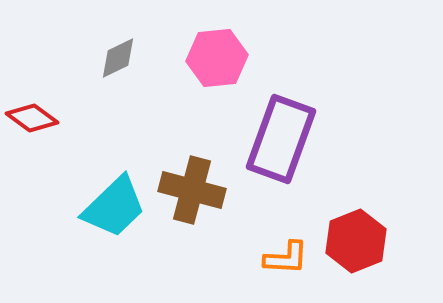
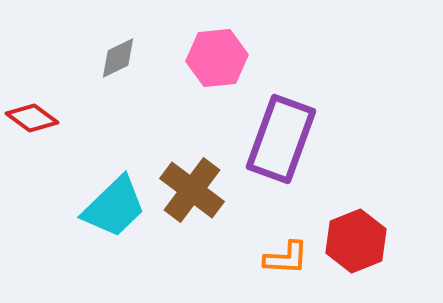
brown cross: rotated 22 degrees clockwise
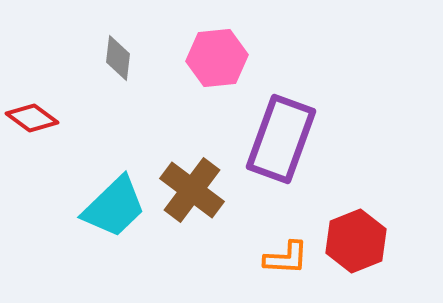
gray diamond: rotated 57 degrees counterclockwise
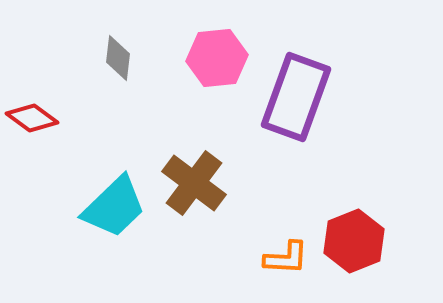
purple rectangle: moved 15 px right, 42 px up
brown cross: moved 2 px right, 7 px up
red hexagon: moved 2 px left
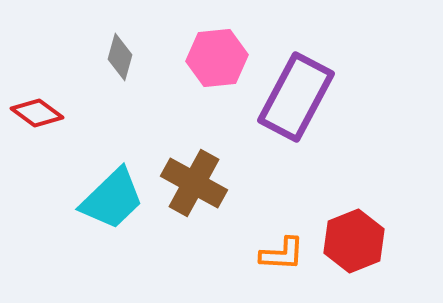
gray diamond: moved 2 px right, 1 px up; rotated 9 degrees clockwise
purple rectangle: rotated 8 degrees clockwise
red diamond: moved 5 px right, 5 px up
brown cross: rotated 8 degrees counterclockwise
cyan trapezoid: moved 2 px left, 8 px up
orange L-shape: moved 4 px left, 4 px up
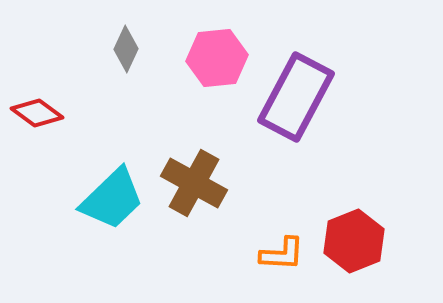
gray diamond: moved 6 px right, 8 px up; rotated 9 degrees clockwise
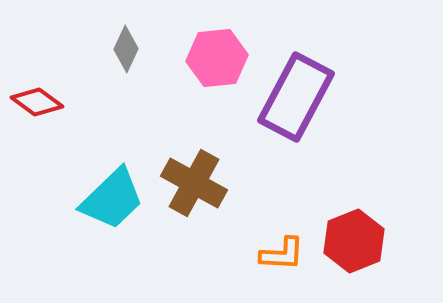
red diamond: moved 11 px up
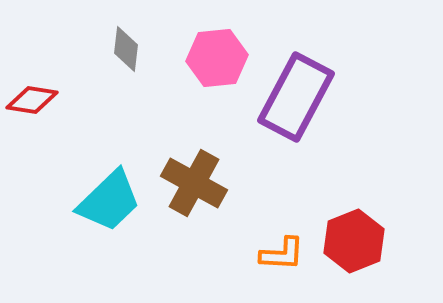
gray diamond: rotated 18 degrees counterclockwise
red diamond: moved 5 px left, 2 px up; rotated 27 degrees counterclockwise
cyan trapezoid: moved 3 px left, 2 px down
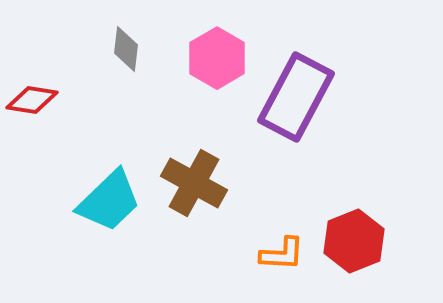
pink hexagon: rotated 24 degrees counterclockwise
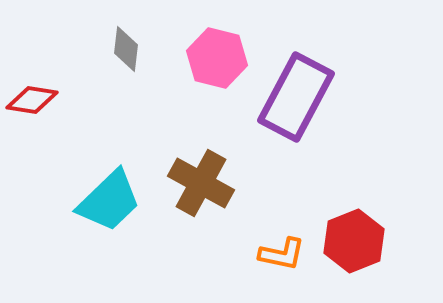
pink hexagon: rotated 16 degrees counterclockwise
brown cross: moved 7 px right
orange L-shape: rotated 9 degrees clockwise
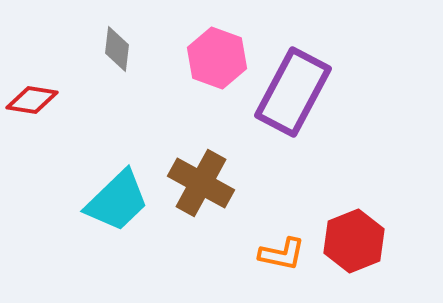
gray diamond: moved 9 px left
pink hexagon: rotated 6 degrees clockwise
purple rectangle: moved 3 px left, 5 px up
cyan trapezoid: moved 8 px right
